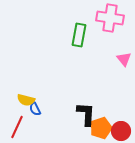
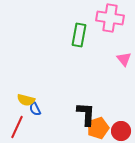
orange pentagon: moved 3 px left
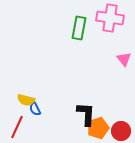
green rectangle: moved 7 px up
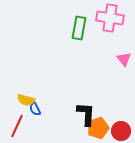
red line: moved 1 px up
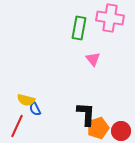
pink triangle: moved 31 px left
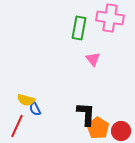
orange pentagon: rotated 20 degrees counterclockwise
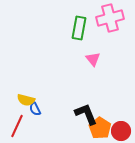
pink cross: rotated 24 degrees counterclockwise
black L-shape: rotated 25 degrees counterclockwise
orange pentagon: moved 2 px right
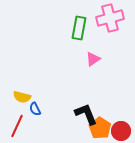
pink triangle: rotated 35 degrees clockwise
yellow semicircle: moved 4 px left, 3 px up
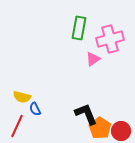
pink cross: moved 21 px down
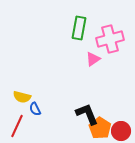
black L-shape: moved 1 px right
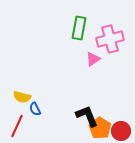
black L-shape: moved 2 px down
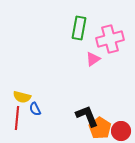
red line: moved 8 px up; rotated 20 degrees counterclockwise
